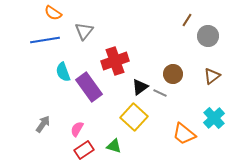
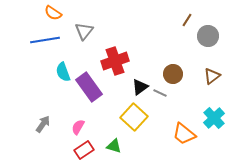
pink semicircle: moved 1 px right, 2 px up
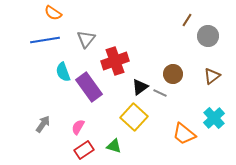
gray triangle: moved 2 px right, 8 px down
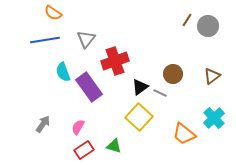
gray circle: moved 10 px up
yellow square: moved 5 px right
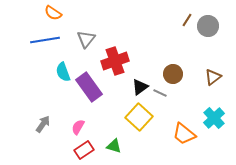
brown triangle: moved 1 px right, 1 px down
